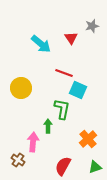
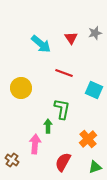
gray star: moved 3 px right, 7 px down
cyan square: moved 16 px right
pink arrow: moved 2 px right, 2 px down
brown cross: moved 6 px left
red semicircle: moved 4 px up
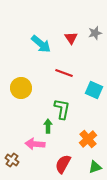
pink arrow: rotated 90 degrees counterclockwise
red semicircle: moved 2 px down
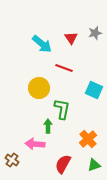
cyan arrow: moved 1 px right
red line: moved 5 px up
yellow circle: moved 18 px right
green triangle: moved 1 px left, 2 px up
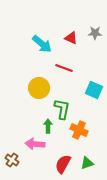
gray star: rotated 16 degrees clockwise
red triangle: rotated 32 degrees counterclockwise
orange cross: moved 9 px left, 9 px up; rotated 24 degrees counterclockwise
green triangle: moved 7 px left, 2 px up
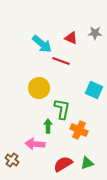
red line: moved 3 px left, 7 px up
red semicircle: rotated 30 degrees clockwise
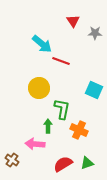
red triangle: moved 2 px right, 17 px up; rotated 32 degrees clockwise
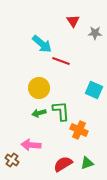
green L-shape: moved 1 px left, 2 px down; rotated 15 degrees counterclockwise
green arrow: moved 9 px left, 13 px up; rotated 104 degrees counterclockwise
pink arrow: moved 4 px left, 1 px down
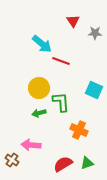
green L-shape: moved 9 px up
